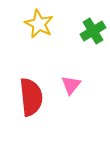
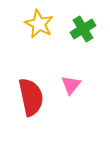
green cross: moved 10 px left, 2 px up
red semicircle: rotated 6 degrees counterclockwise
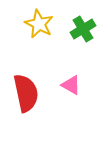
pink triangle: rotated 40 degrees counterclockwise
red semicircle: moved 5 px left, 4 px up
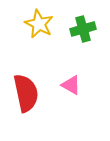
green cross: rotated 15 degrees clockwise
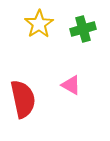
yellow star: rotated 12 degrees clockwise
red semicircle: moved 3 px left, 6 px down
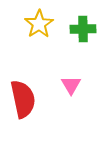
green cross: rotated 15 degrees clockwise
pink triangle: rotated 30 degrees clockwise
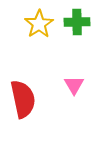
green cross: moved 6 px left, 7 px up
pink triangle: moved 3 px right
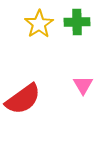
pink triangle: moved 9 px right
red semicircle: rotated 66 degrees clockwise
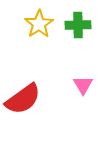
green cross: moved 1 px right, 3 px down
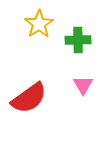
green cross: moved 15 px down
red semicircle: moved 6 px right, 1 px up
